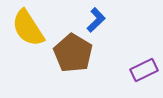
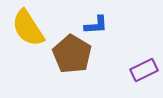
blue L-shape: moved 5 px down; rotated 40 degrees clockwise
brown pentagon: moved 1 px left, 1 px down
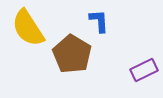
blue L-shape: moved 3 px right, 4 px up; rotated 90 degrees counterclockwise
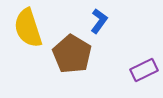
blue L-shape: rotated 40 degrees clockwise
yellow semicircle: rotated 15 degrees clockwise
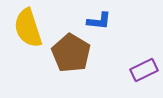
blue L-shape: rotated 60 degrees clockwise
brown pentagon: moved 1 px left, 1 px up
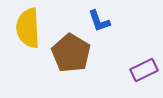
blue L-shape: rotated 65 degrees clockwise
yellow semicircle: rotated 15 degrees clockwise
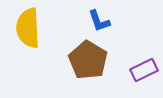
brown pentagon: moved 17 px right, 7 px down
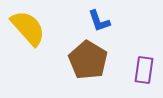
yellow semicircle: rotated 141 degrees clockwise
purple rectangle: rotated 56 degrees counterclockwise
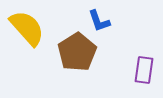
yellow semicircle: moved 1 px left
brown pentagon: moved 11 px left, 8 px up; rotated 9 degrees clockwise
